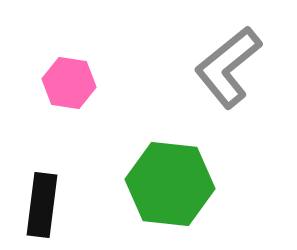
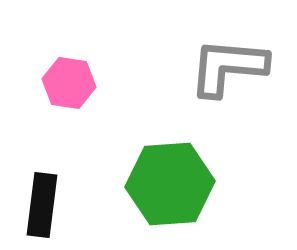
gray L-shape: rotated 44 degrees clockwise
green hexagon: rotated 10 degrees counterclockwise
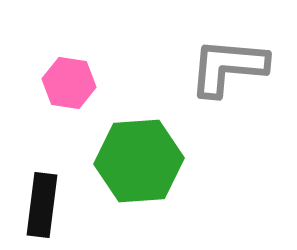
green hexagon: moved 31 px left, 23 px up
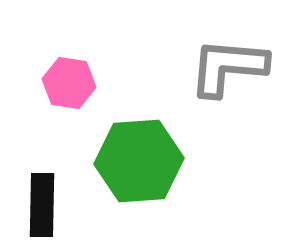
black rectangle: rotated 6 degrees counterclockwise
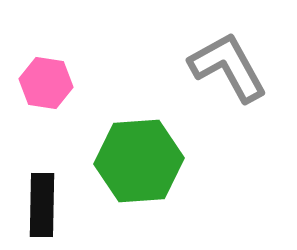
gray L-shape: rotated 56 degrees clockwise
pink hexagon: moved 23 px left
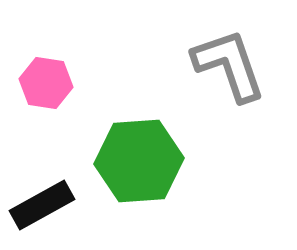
gray L-shape: moved 1 px right, 2 px up; rotated 10 degrees clockwise
black rectangle: rotated 60 degrees clockwise
